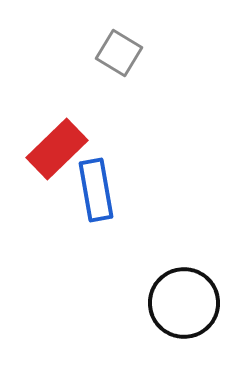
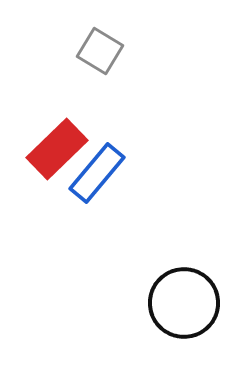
gray square: moved 19 px left, 2 px up
blue rectangle: moved 1 px right, 17 px up; rotated 50 degrees clockwise
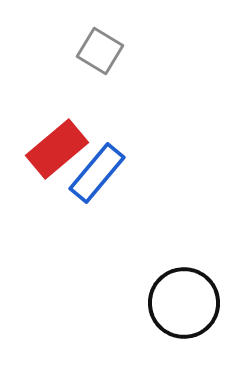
red rectangle: rotated 4 degrees clockwise
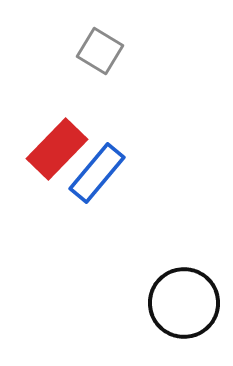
red rectangle: rotated 6 degrees counterclockwise
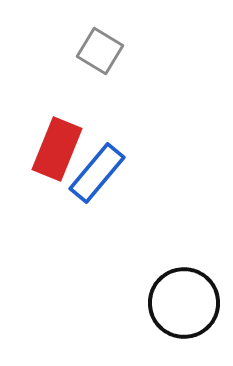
red rectangle: rotated 22 degrees counterclockwise
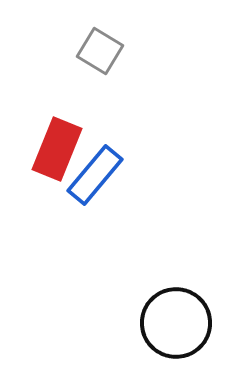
blue rectangle: moved 2 px left, 2 px down
black circle: moved 8 px left, 20 px down
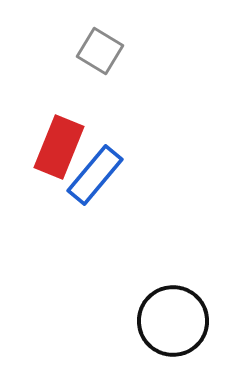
red rectangle: moved 2 px right, 2 px up
black circle: moved 3 px left, 2 px up
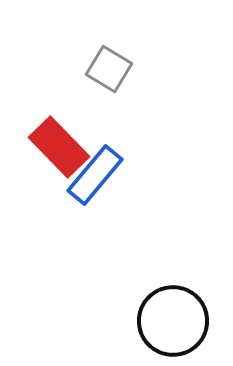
gray square: moved 9 px right, 18 px down
red rectangle: rotated 66 degrees counterclockwise
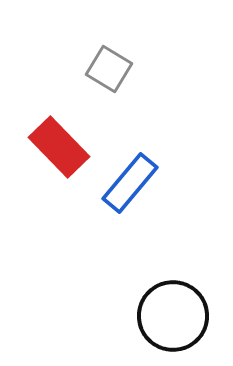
blue rectangle: moved 35 px right, 8 px down
black circle: moved 5 px up
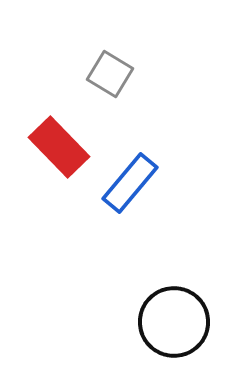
gray square: moved 1 px right, 5 px down
black circle: moved 1 px right, 6 px down
